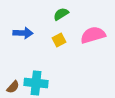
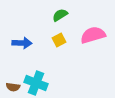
green semicircle: moved 1 px left, 1 px down
blue arrow: moved 1 px left, 10 px down
cyan cross: rotated 15 degrees clockwise
brown semicircle: rotated 56 degrees clockwise
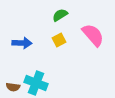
pink semicircle: rotated 65 degrees clockwise
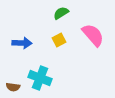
green semicircle: moved 1 px right, 2 px up
cyan cross: moved 4 px right, 5 px up
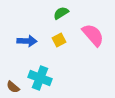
blue arrow: moved 5 px right, 2 px up
brown semicircle: rotated 32 degrees clockwise
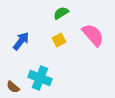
blue arrow: moved 6 px left; rotated 54 degrees counterclockwise
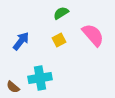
cyan cross: rotated 30 degrees counterclockwise
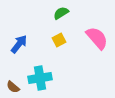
pink semicircle: moved 4 px right, 3 px down
blue arrow: moved 2 px left, 3 px down
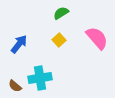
yellow square: rotated 16 degrees counterclockwise
brown semicircle: moved 2 px right, 1 px up
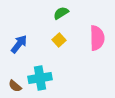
pink semicircle: rotated 40 degrees clockwise
